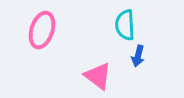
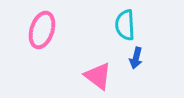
blue arrow: moved 2 px left, 2 px down
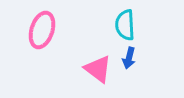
blue arrow: moved 7 px left
pink triangle: moved 7 px up
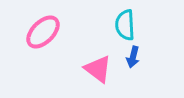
pink ellipse: moved 1 px right, 2 px down; rotated 27 degrees clockwise
blue arrow: moved 4 px right, 1 px up
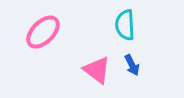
blue arrow: moved 1 px left, 8 px down; rotated 40 degrees counterclockwise
pink triangle: moved 1 px left, 1 px down
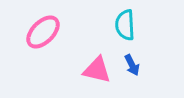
pink triangle: rotated 24 degrees counterclockwise
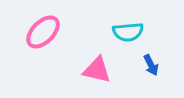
cyan semicircle: moved 3 px right, 7 px down; rotated 92 degrees counterclockwise
blue arrow: moved 19 px right
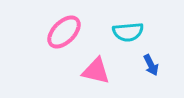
pink ellipse: moved 21 px right
pink triangle: moved 1 px left, 1 px down
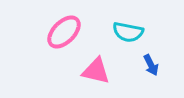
cyan semicircle: rotated 16 degrees clockwise
